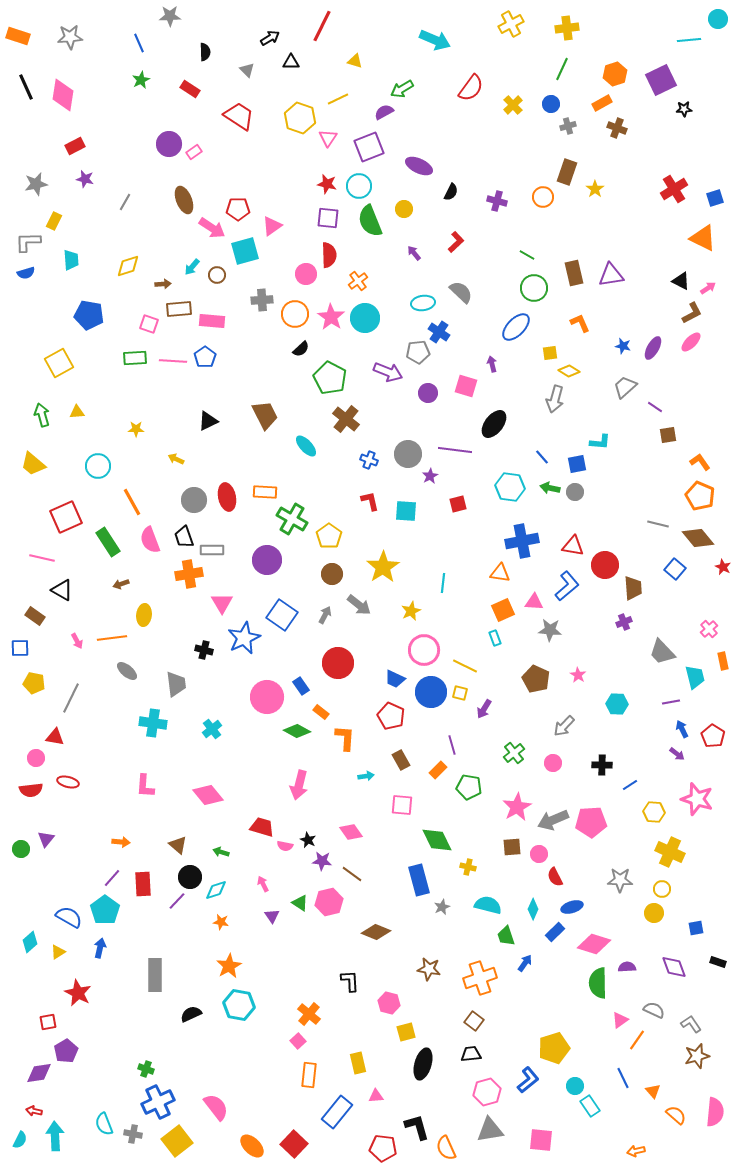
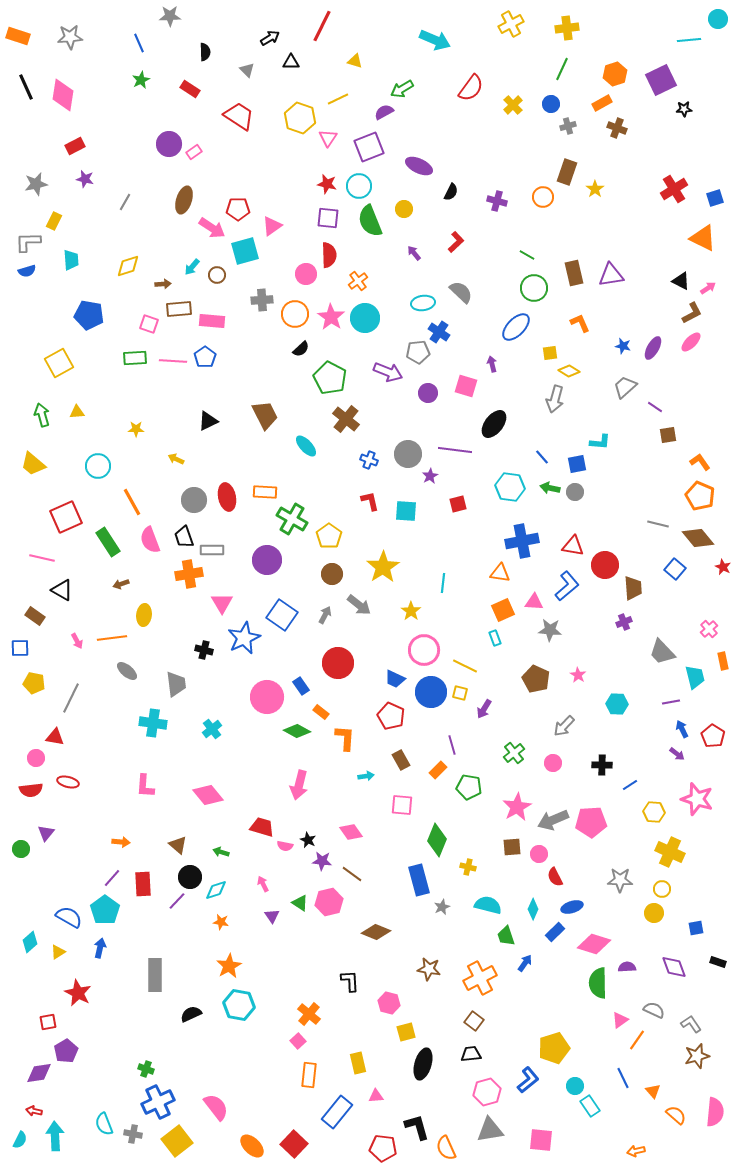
brown ellipse at (184, 200): rotated 40 degrees clockwise
blue semicircle at (26, 273): moved 1 px right, 2 px up
yellow star at (411, 611): rotated 12 degrees counterclockwise
purple triangle at (46, 839): moved 6 px up
green diamond at (437, 840): rotated 48 degrees clockwise
orange cross at (480, 978): rotated 8 degrees counterclockwise
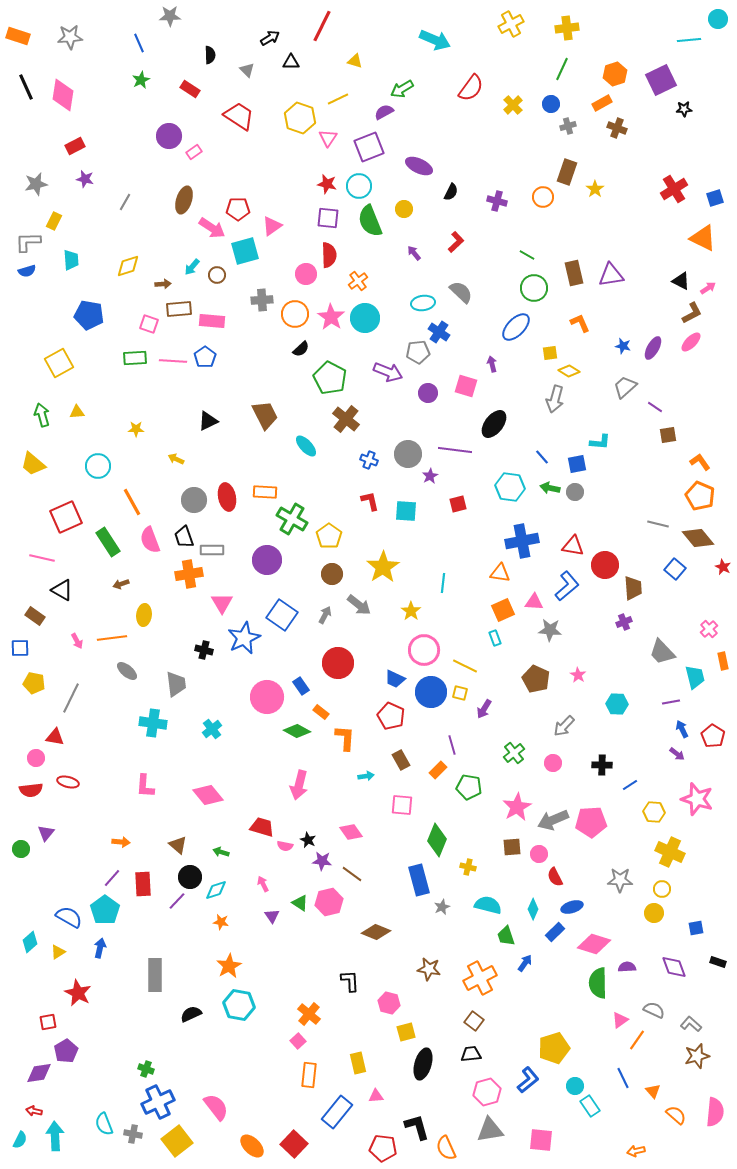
black semicircle at (205, 52): moved 5 px right, 3 px down
purple circle at (169, 144): moved 8 px up
gray L-shape at (691, 1024): rotated 15 degrees counterclockwise
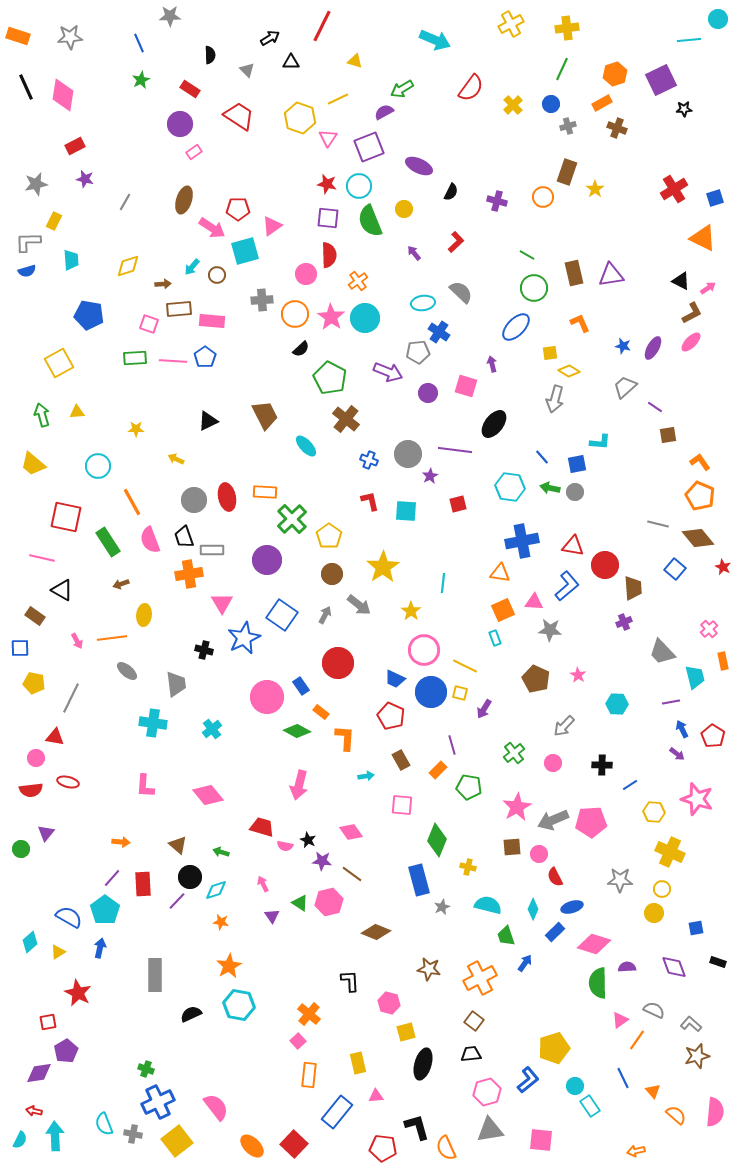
purple circle at (169, 136): moved 11 px right, 12 px up
red square at (66, 517): rotated 36 degrees clockwise
green cross at (292, 519): rotated 16 degrees clockwise
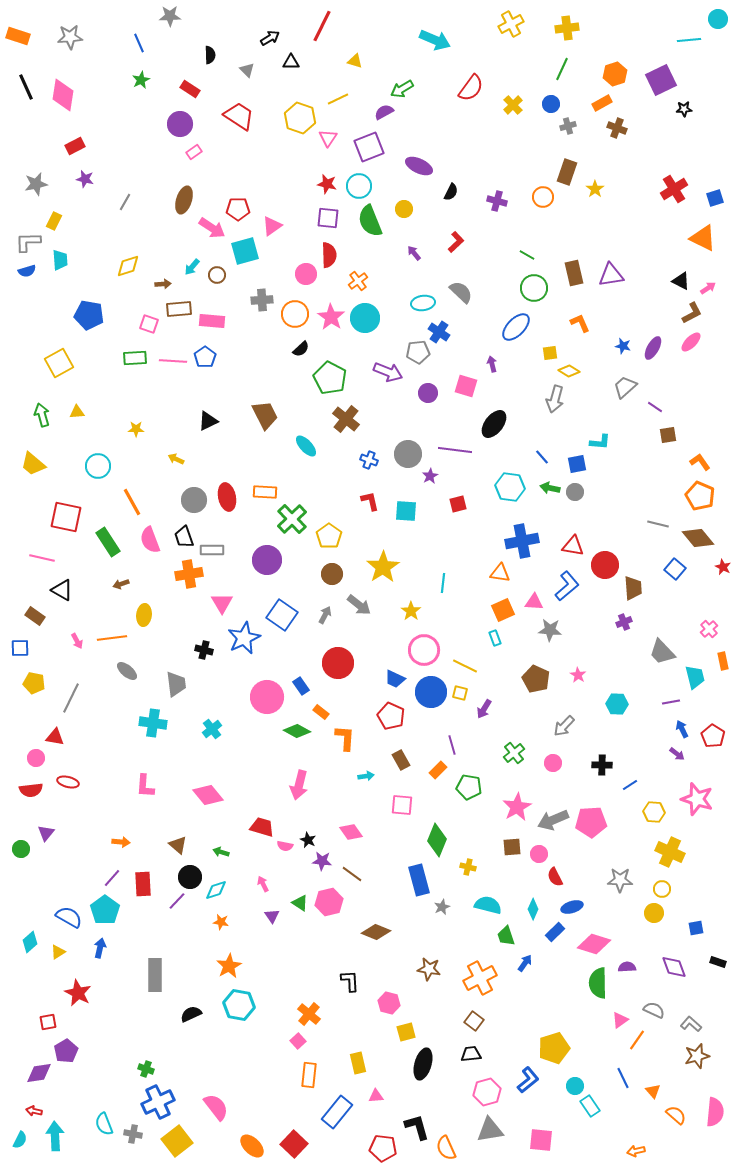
cyan trapezoid at (71, 260): moved 11 px left
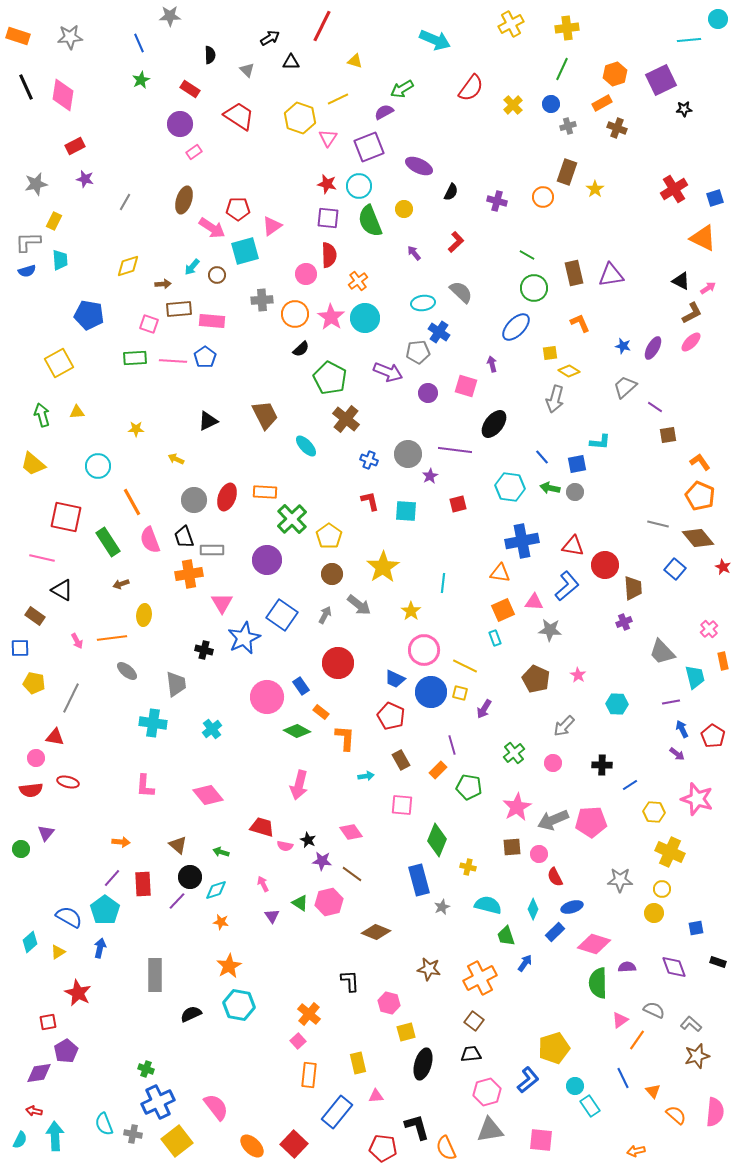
red ellipse at (227, 497): rotated 32 degrees clockwise
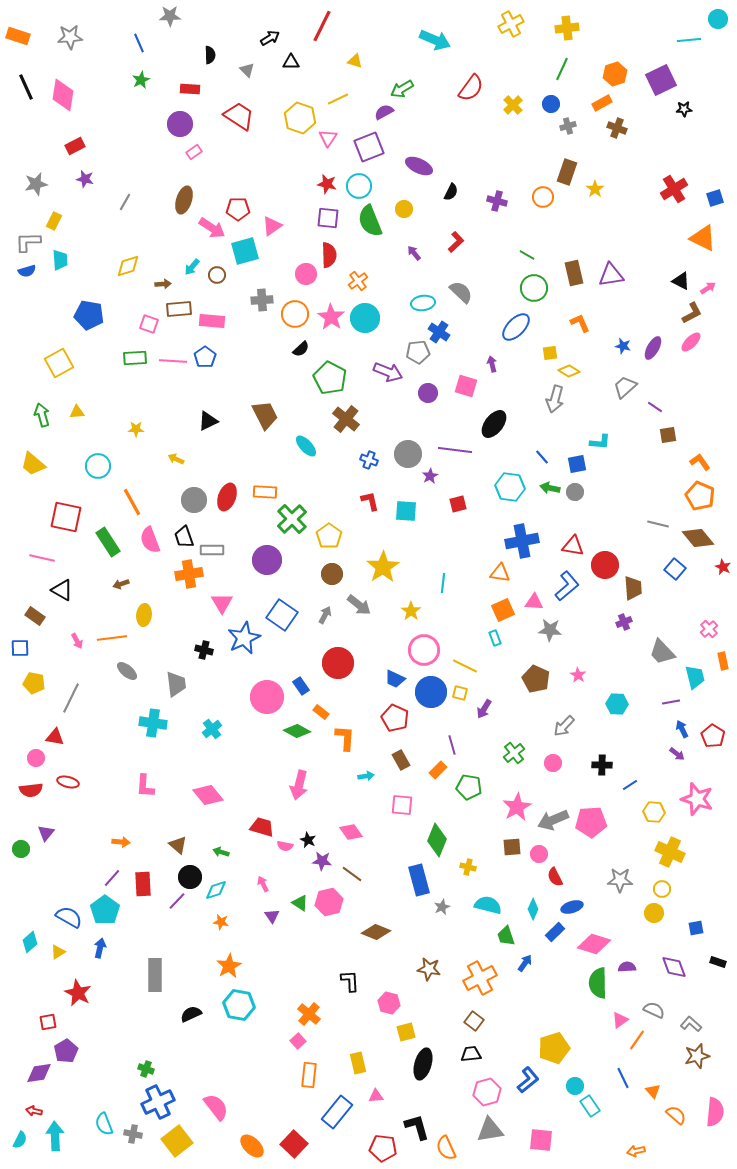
red rectangle at (190, 89): rotated 30 degrees counterclockwise
red pentagon at (391, 716): moved 4 px right, 2 px down
